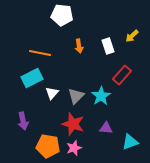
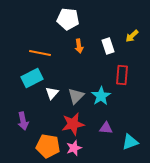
white pentagon: moved 6 px right, 4 px down
red rectangle: rotated 36 degrees counterclockwise
red star: rotated 30 degrees counterclockwise
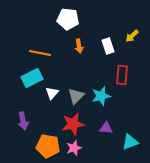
cyan star: rotated 18 degrees clockwise
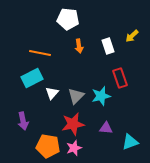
red rectangle: moved 2 px left, 3 px down; rotated 24 degrees counterclockwise
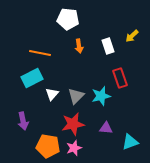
white triangle: moved 1 px down
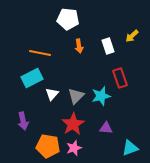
red star: rotated 20 degrees counterclockwise
cyan triangle: moved 6 px down
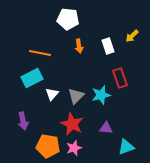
cyan star: moved 1 px up
red star: moved 1 px left; rotated 15 degrees counterclockwise
cyan triangle: moved 4 px left, 1 px up
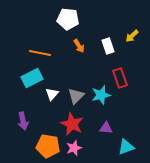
orange arrow: rotated 24 degrees counterclockwise
